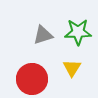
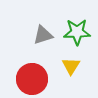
green star: moved 1 px left
yellow triangle: moved 1 px left, 2 px up
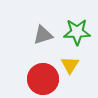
yellow triangle: moved 1 px left, 1 px up
red circle: moved 11 px right
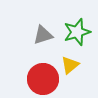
green star: rotated 16 degrees counterclockwise
yellow triangle: rotated 18 degrees clockwise
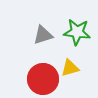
green star: rotated 24 degrees clockwise
yellow triangle: moved 3 px down; rotated 24 degrees clockwise
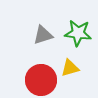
green star: moved 1 px right, 1 px down
red circle: moved 2 px left, 1 px down
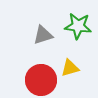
green star: moved 7 px up
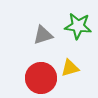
red circle: moved 2 px up
